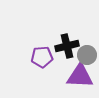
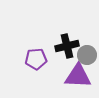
purple pentagon: moved 6 px left, 2 px down
purple triangle: moved 2 px left
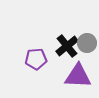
black cross: rotated 25 degrees counterclockwise
gray circle: moved 12 px up
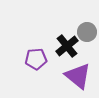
gray circle: moved 11 px up
purple triangle: rotated 36 degrees clockwise
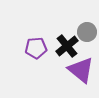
purple pentagon: moved 11 px up
purple triangle: moved 3 px right, 6 px up
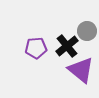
gray circle: moved 1 px up
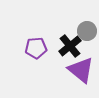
black cross: moved 3 px right
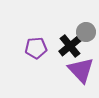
gray circle: moved 1 px left, 1 px down
purple triangle: rotated 8 degrees clockwise
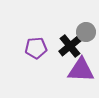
purple triangle: rotated 44 degrees counterclockwise
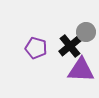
purple pentagon: rotated 20 degrees clockwise
